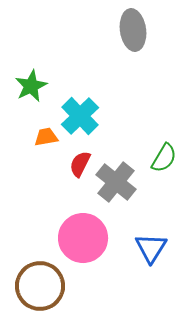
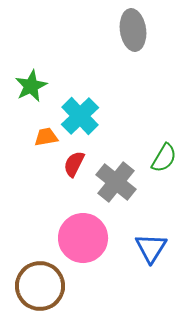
red semicircle: moved 6 px left
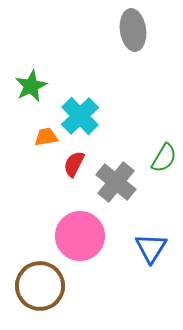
pink circle: moved 3 px left, 2 px up
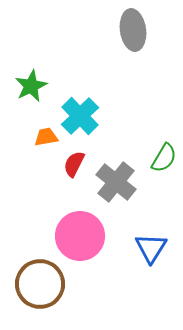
brown circle: moved 2 px up
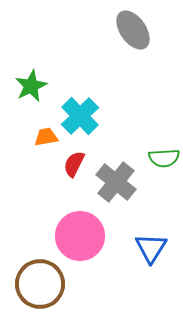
gray ellipse: rotated 27 degrees counterclockwise
green semicircle: rotated 56 degrees clockwise
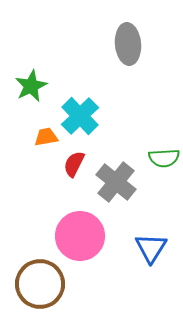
gray ellipse: moved 5 px left, 14 px down; rotated 30 degrees clockwise
